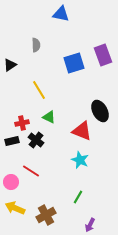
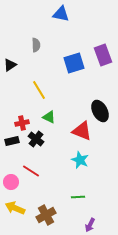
black cross: moved 1 px up
green line: rotated 56 degrees clockwise
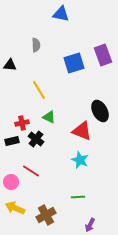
black triangle: rotated 40 degrees clockwise
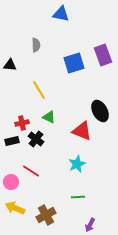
cyan star: moved 3 px left, 4 px down; rotated 24 degrees clockwise
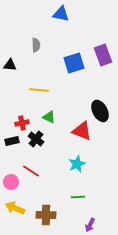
yellow line: rotated 54 degrees counterclockwise
brown cross: rotated 30 degrees clockwise
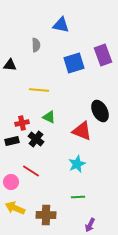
blue triangle: moved 11 px down
